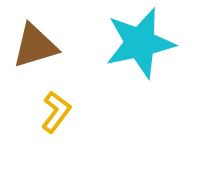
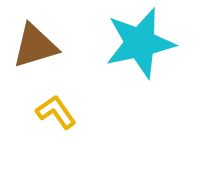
yellow L-shape: rotated 72 degrees counterclockwise
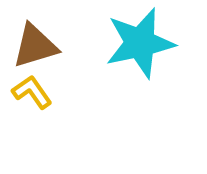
yellow L-shape: moved 24 px left, 20 px up
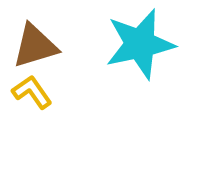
cyan star: moved 1 px down
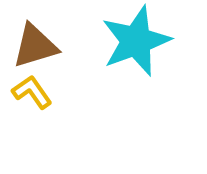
cyan star: moved 4 px left, 3 px up; rotated 8 degrees counterclockwise
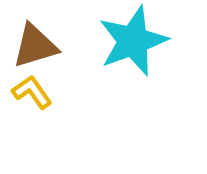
cyan star: moved 3 px left
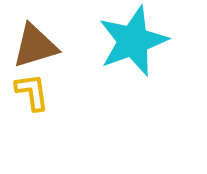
yellow L-shape: rotated 27 degrees clockwise
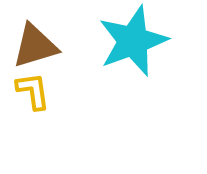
yellow L-shape: moved 1 px right, 1 px up
